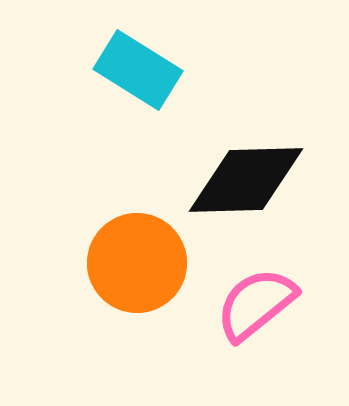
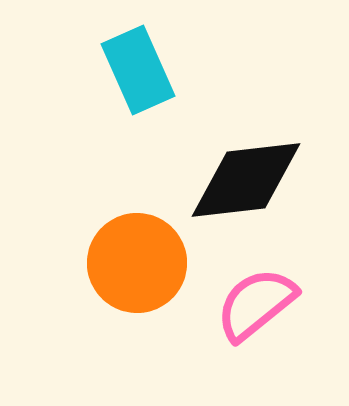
cyan rectangle: rotated 34 degrees clockwise
black diamond: rotated 5 degrees counterclockwise
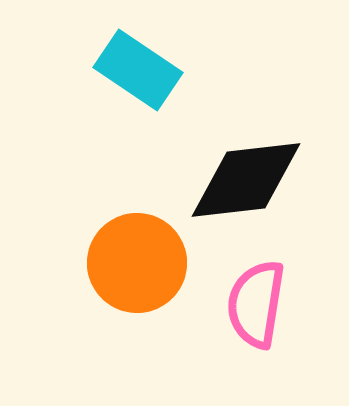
cyan rectangle: rotated 32 degrees counterclockwise
pink semicircle: rotated 42 degrees counterclockwise
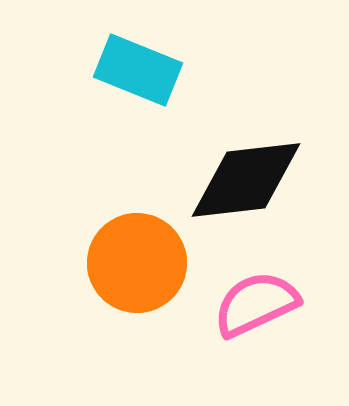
cyan rectangle: rotated 12 degrees counterclockwise
pink semicircle: rotated 56 degrees clockwise
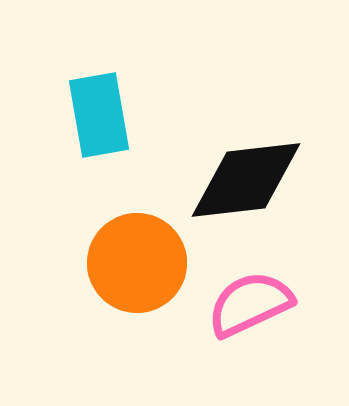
cyan rectangle: moved 39 px left, 45 px down; rotated 58 degrees clockwise
pink semicircle: moved 6 px left
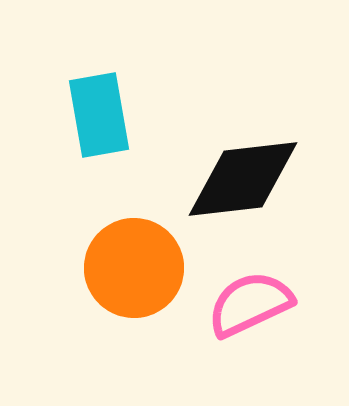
black diamond: moved 3 px left, 1 px up
orange circle: moved 3 px left, 5 px down
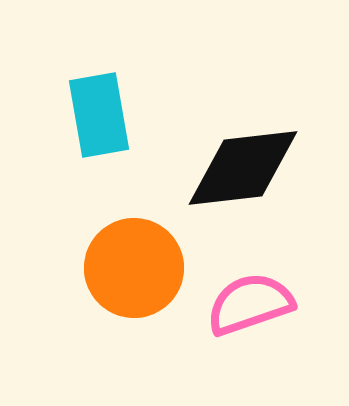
black diamond: moved 11 px up
pink semicircle: rotated 6 degrees clockwise
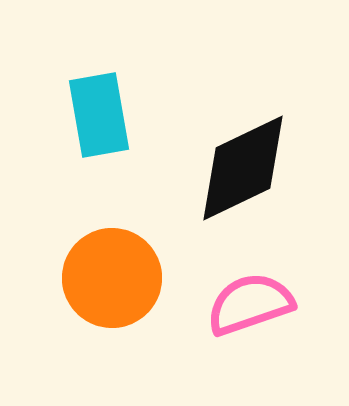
black diamond: rotated 19 degrees counterclockwise
orange circle: moved 22 px left, 10 px down
